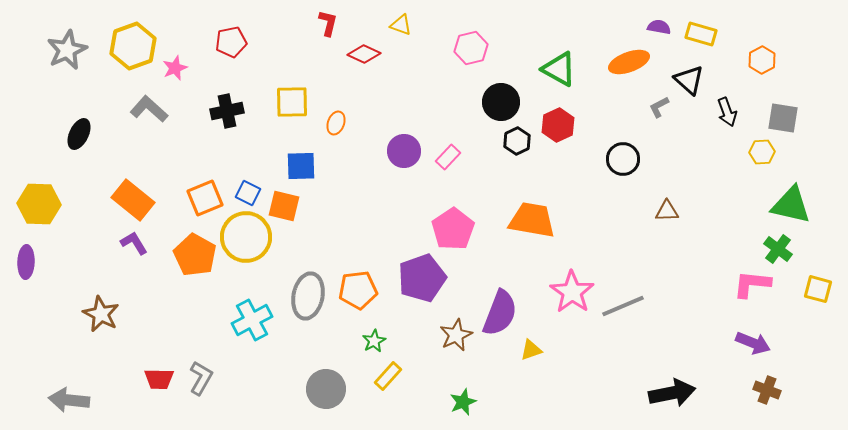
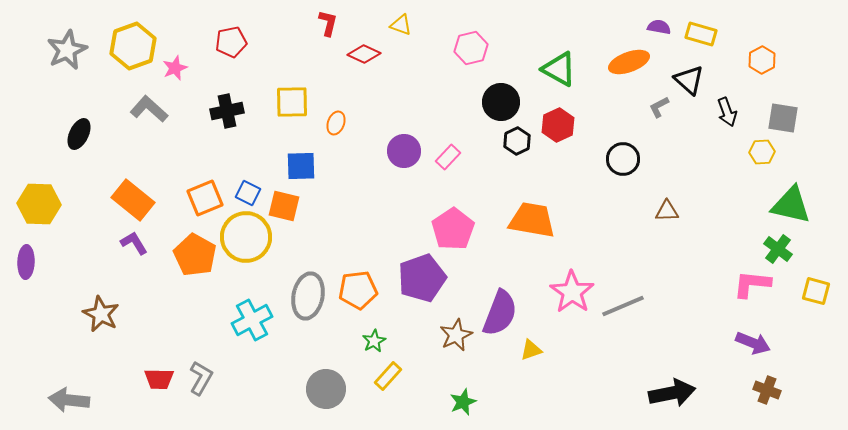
yellow square at (818, 289): moved 2 px left, 2 px down
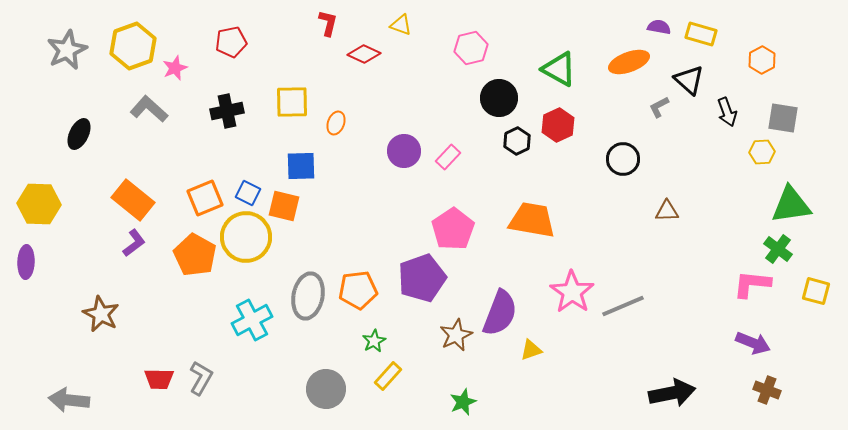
black circle at (501, 102): moved 2 px left, 4 px up
green triangle at (791, 205): rotated 21 degrees counterclockwise
purple L-shape at (134, 243): rotated 84 degrees clockwise
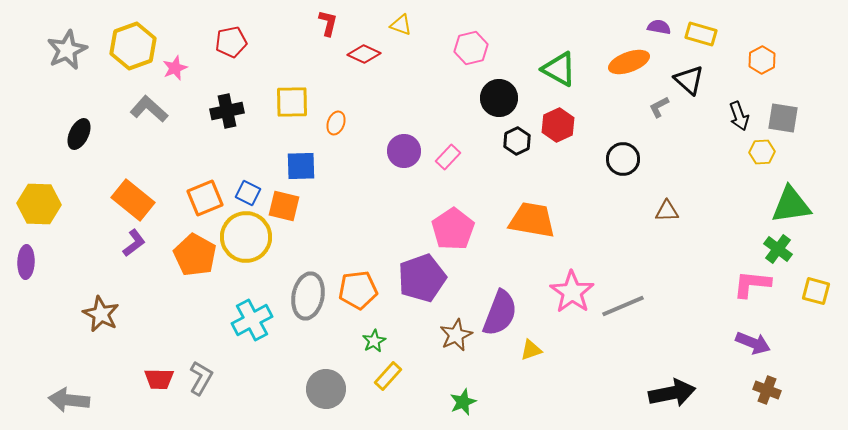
black arrow at (727, 112): moved 12 px right, 4 px down
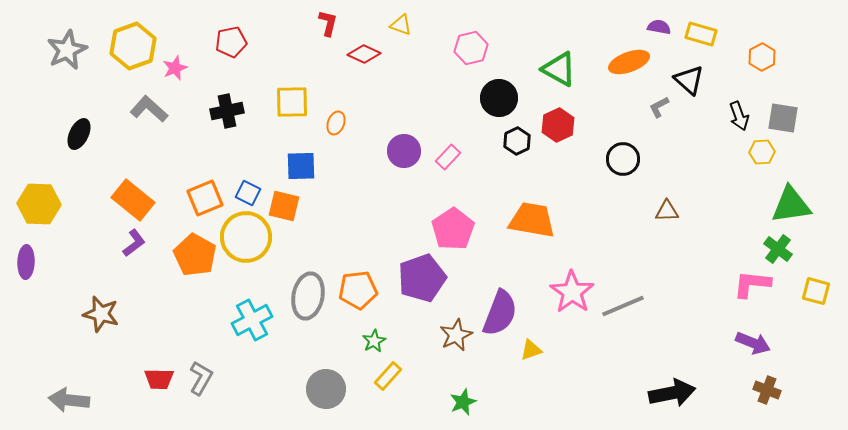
orange hexagon at (762, 60): moved 3 px up
brown star at (101, 314): rotated 12 degrees counterclockwise
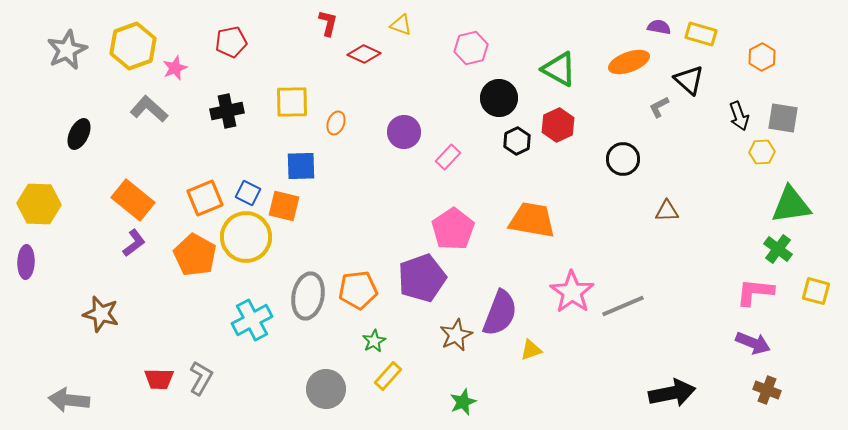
purple circle at (404, 151): moved 19 px up
pink L-shape at (752, 284): moved 3 px right, 8 px down
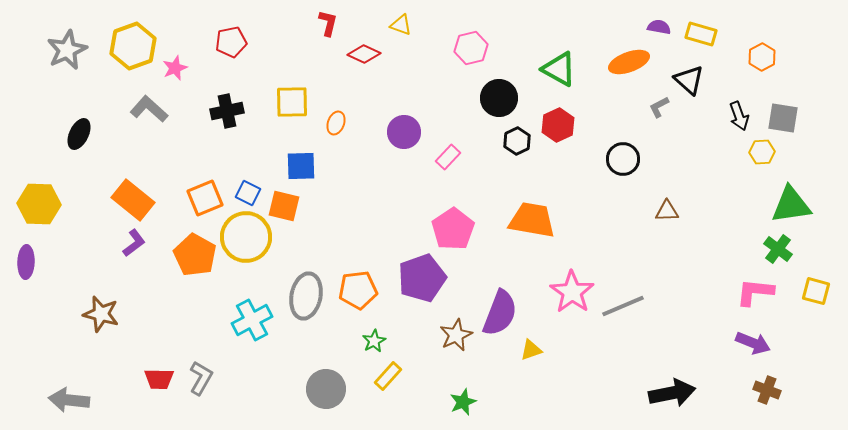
gray ellipse at (308, 296): moved 2 px left
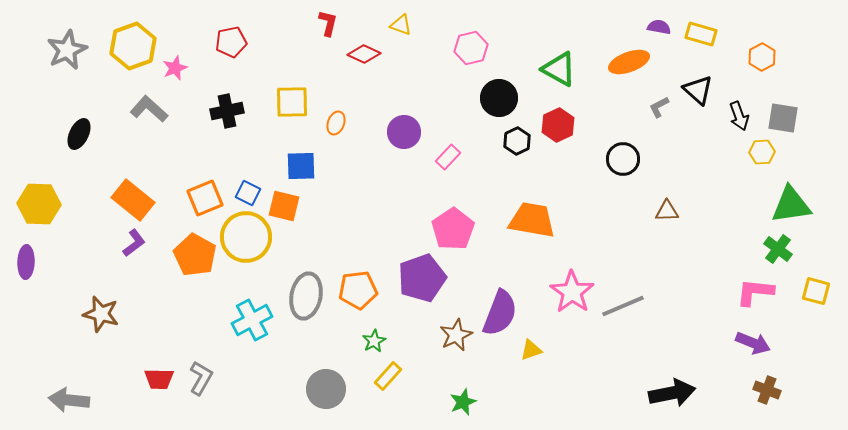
black triangle at (689, 80): moved 9 px right, 10 px down
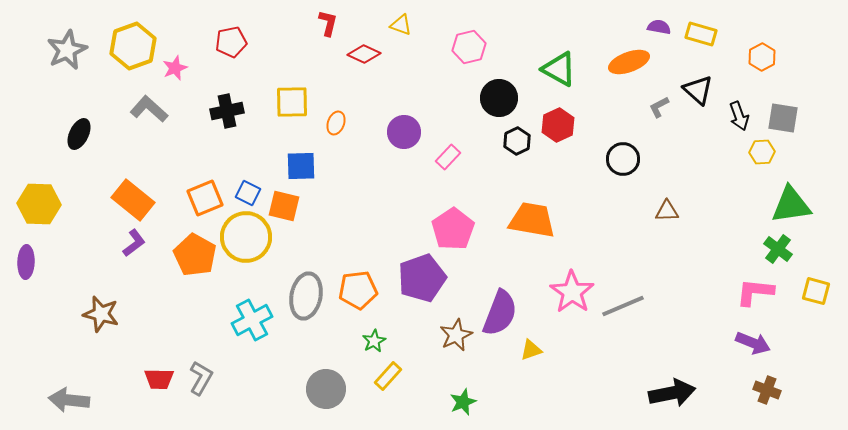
pink hexagon at (471, 48): moved 2 px left, 1 px up
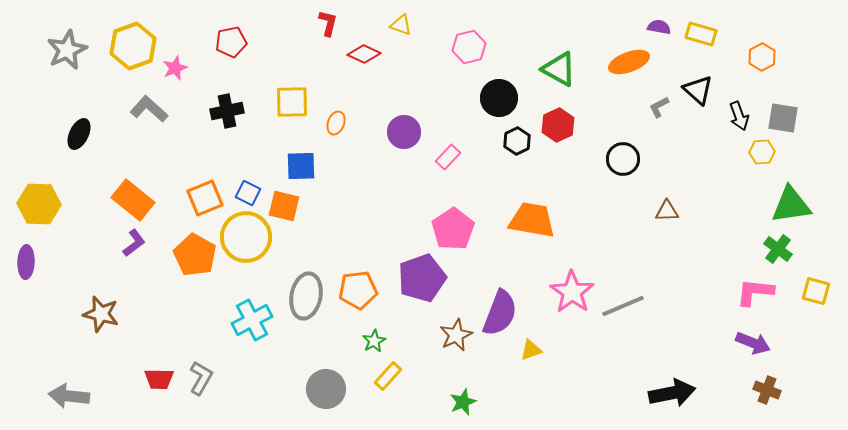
gray arrow at (69, 400): moved 4 px up
